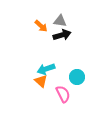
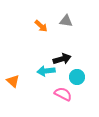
gray triangle: moved 6 px right
black arrow: moved 24 px down
cyan arrow: moved 2 px down; rotated 12 degrees clockwise
orange triangle: moved 28 px left
pink semicircle: rotated 36 degrees counterclockwise
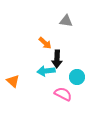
orange arrow: moved 4 px right, 17 px down
black arrow: moved 5 px left; rotated 108 degrees clockwise
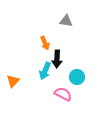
orange arrow: rotated 24 degrees clockwise
cyan arrow: moved 1 px left; rotated 60 degrees counterclockwise
orange triangle: rotated 32 degrees clockwise
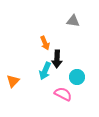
gray triangle: moved 7 px right
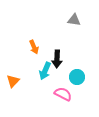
gray triangle: moved 1 px right, 1 px up
orange arrow: moved 11 px left, 4 px down
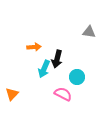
gray triangle: moved 15 px right, 12 px down
orange arrow: rotated 72 degrees counterclockwise
black arrow: rotated 12 degrees clockwise
cyan arrow: moved 1 px left, 2 px up
orange triangle: moved 1 px left, 13 px down
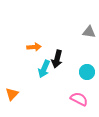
cyan circle: moved 10 px right, 5 px up
pink semicircle: moved 16 px right, 5 px down
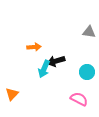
black arrow: moved 1 px left, 2 px down; rotated 60 degrees clockwise
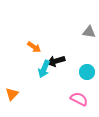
orange arrow: rotated 40 degrees clockwise
